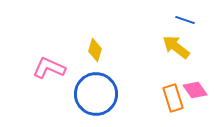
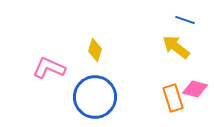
pink diamond: moved 1 px up; rotated 40 degrees counterclockwise
blue circle: moved 1 px left, 3 px down
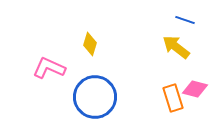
yellow diamond: moved 5 px left, 6 px up
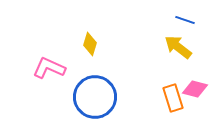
yellow arrow: moved 2 px right
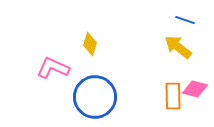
pink L-shape: moved 4 px right
orange rectangle: moved 2 px up; rotated 16 degrees clockwise
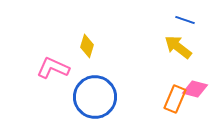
yellow diamond: moved 3 px left, 2 px down
orange rectangle: moved 2 px right, 3 px down; rotated 24 degrees clockwise
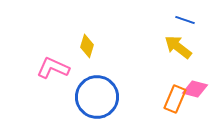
blue circle: moved 2 px right
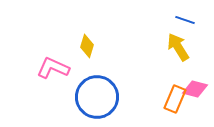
yellow arrow: rotated 20 degrees clockwise
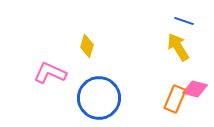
blue line: moved 1 px left, 1 px down
pink L-shape: moved 3 px left, 5 px down
blue circle: moved 2 px right, 1 px down
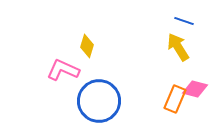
pink L-shape: moved 13 px right, 3 px up
blue circle: moved 3 px down
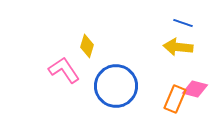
blue line: moved 1 px left, 2 px down
yellow arrow: rotated 52 degrees counterclockwise
pink L-shape: moved 1 px right; rotated 32 degrees clockwise
blue circle: moved 17 px right, 15 px up
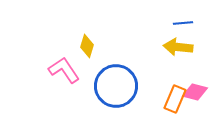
blue line: rotated 24 degrees counterclockwise
pink diamond: moved 3 px down
